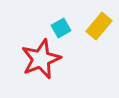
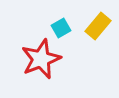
yellow rectangle: moved 1 px left
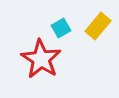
red star: rotated 18 degrees counterclockwise
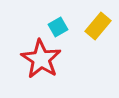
cyan square: moved 3 px left, 1 px up
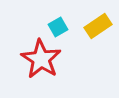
yellow rectangle: rotated 16 degrees clockwise
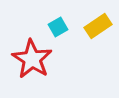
red star: moved 9 px left
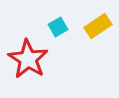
red star: moved 4 px left
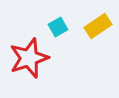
red star: moved 1 px right, 1 px up; rotated 21 degrees clockwise
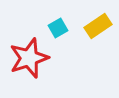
cyan square: moved 1 px down
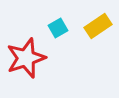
red star: moved 3 px left
